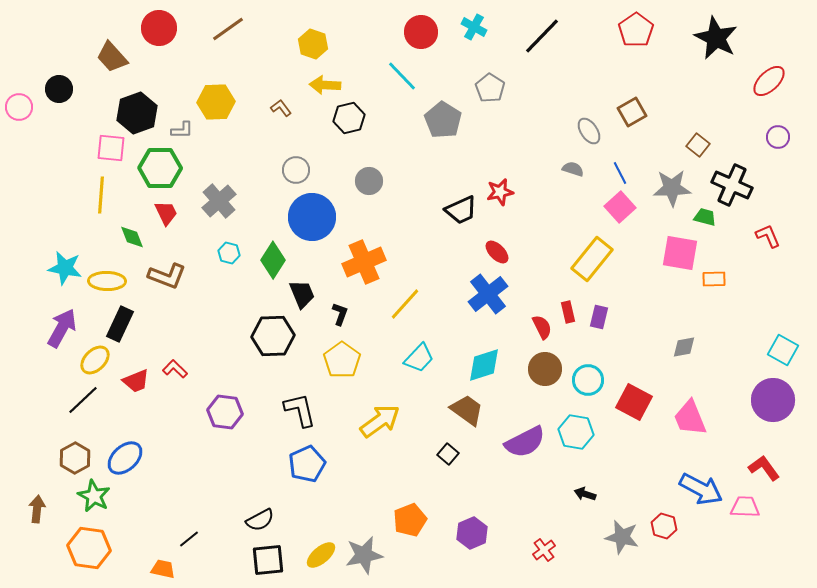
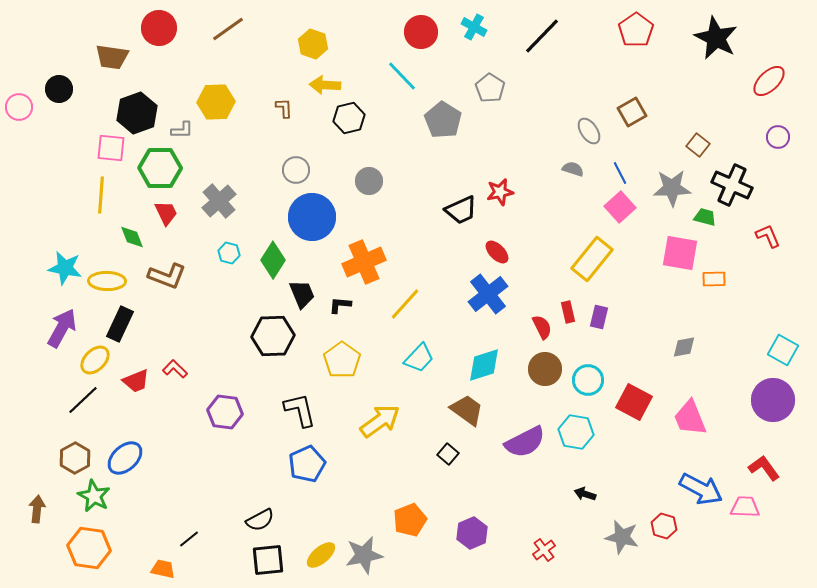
brown trapezoid at (112, 57): rotated 40 degrees counterclockwise
brown L-shape at (281, 108): moved 3 px right; rotated 35 degrees clockwise
black L-shape at (340, 314): moved 9 px up; rotated 105 degrees counterclockwise
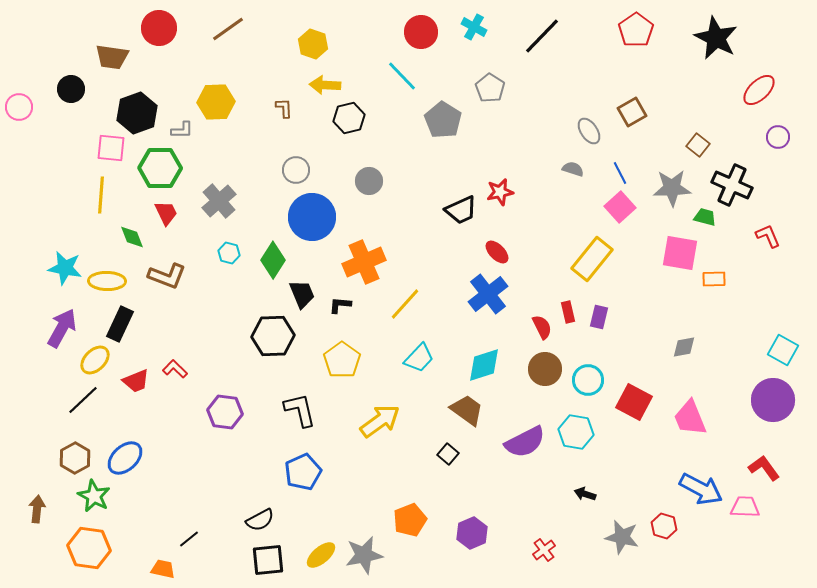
red ellipse at (769, 81): moved 10 px left, 9 px down
black circle at (59, 89): moved 12 px right
blue pentagon at (307, 464): moved 4 px left, 8 px down
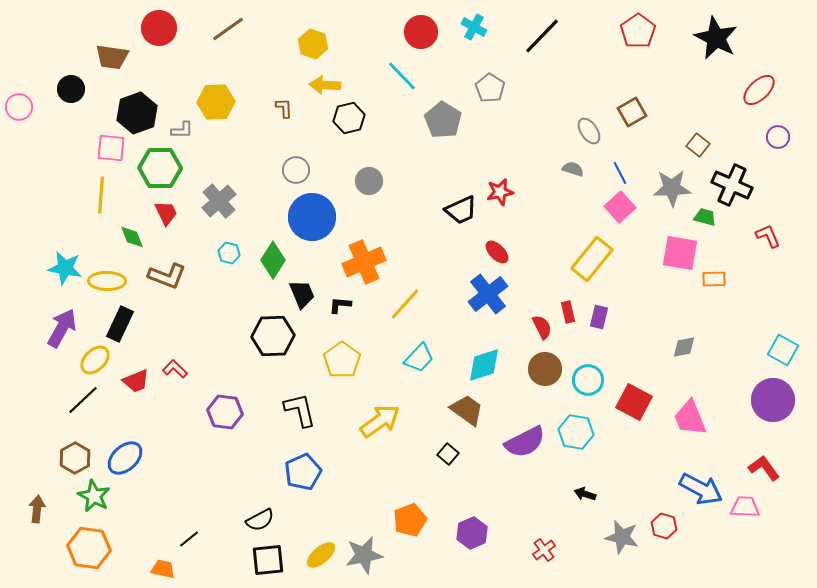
red pentagon at (636, 30): moved 2 px right, 1 px down
